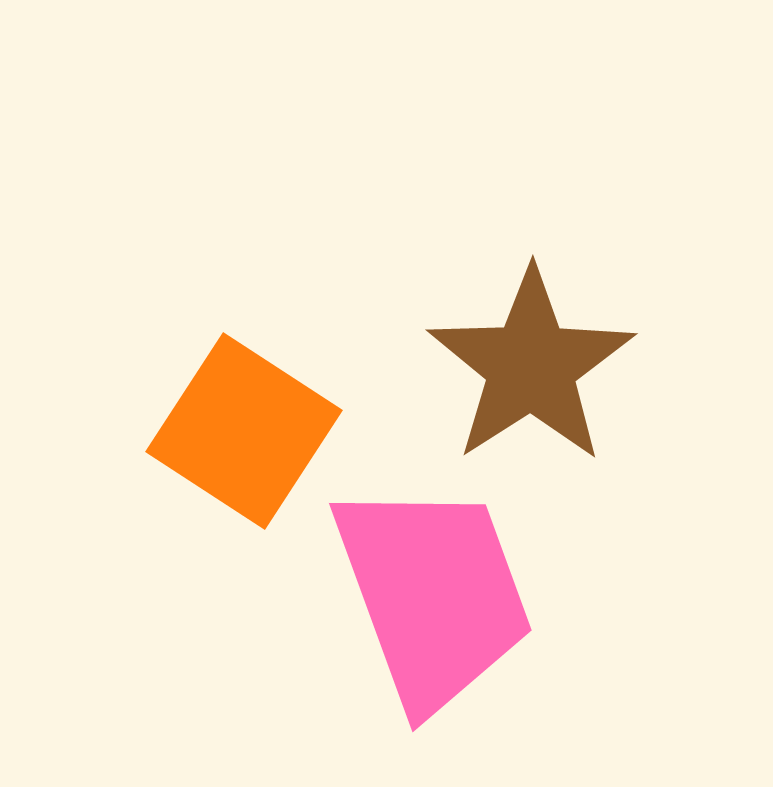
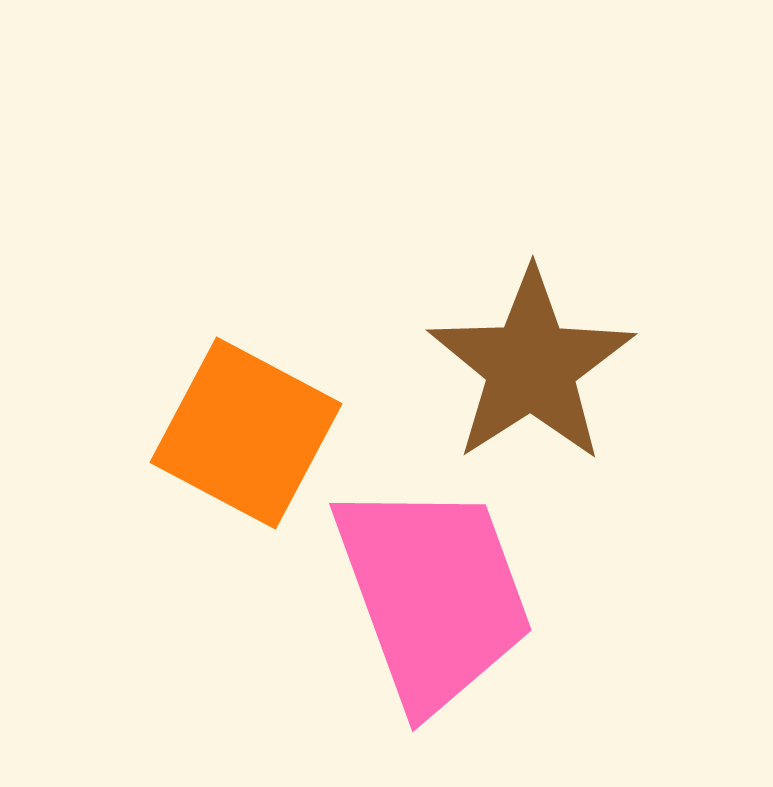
orange square: moved 2 px right, 2 px down; rotated 5 degrees counterclockwise
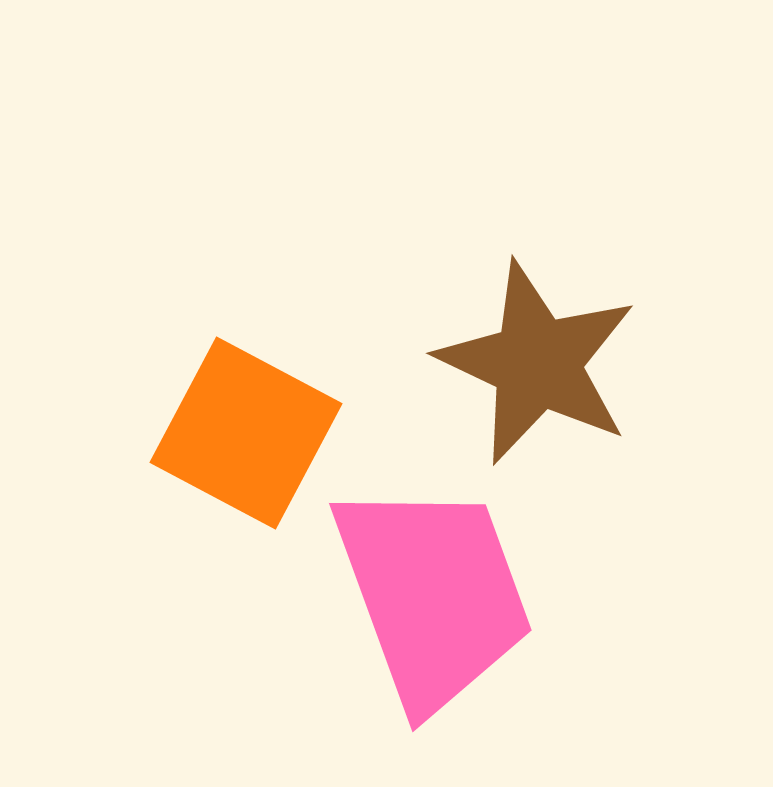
brown star: moved 6 px right, 3 px up; rotated 14 degrees counterclockwise
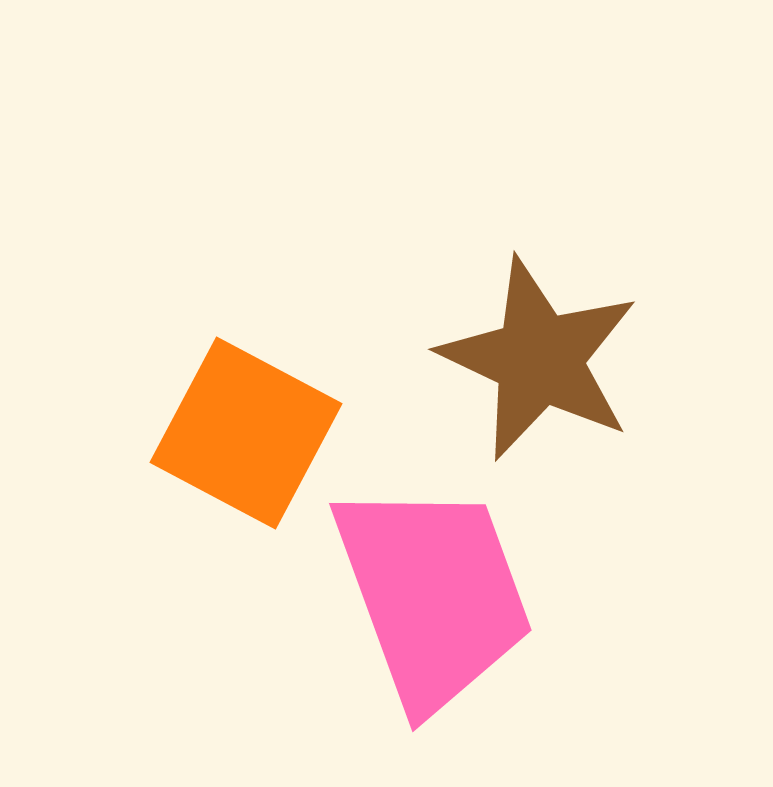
brown star: moved 2 px right, 4 px up
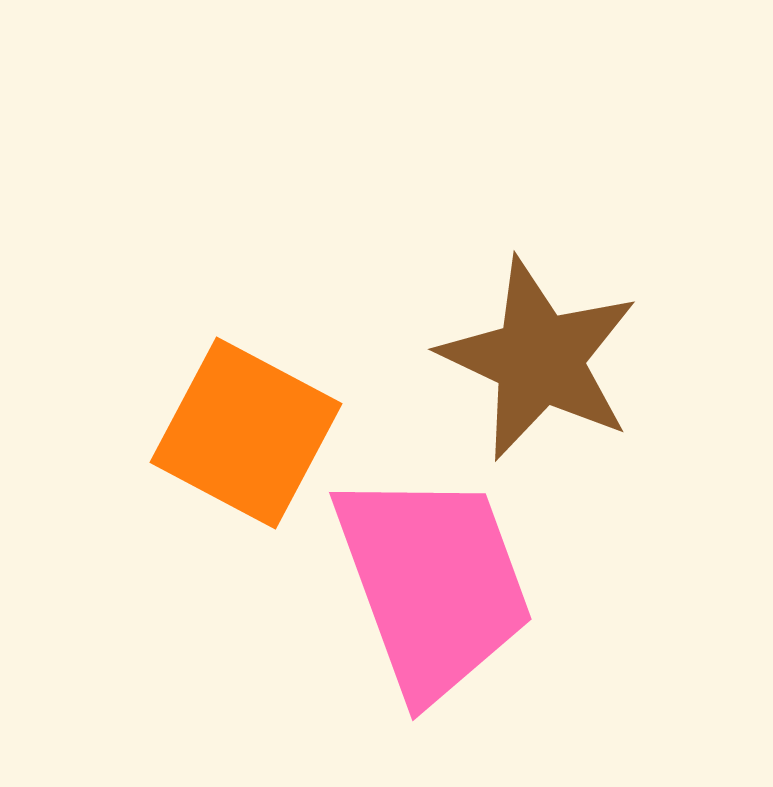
pink trapezoid: moved 11 px up
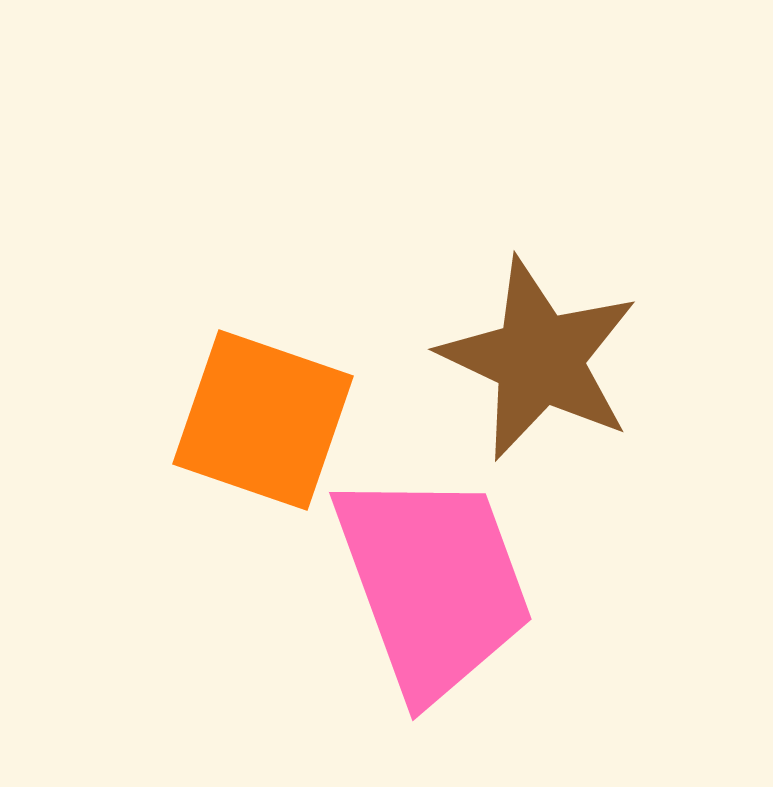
orange square: moved 17 px right, 13 px up; rotated 9 degrees counterclockwise
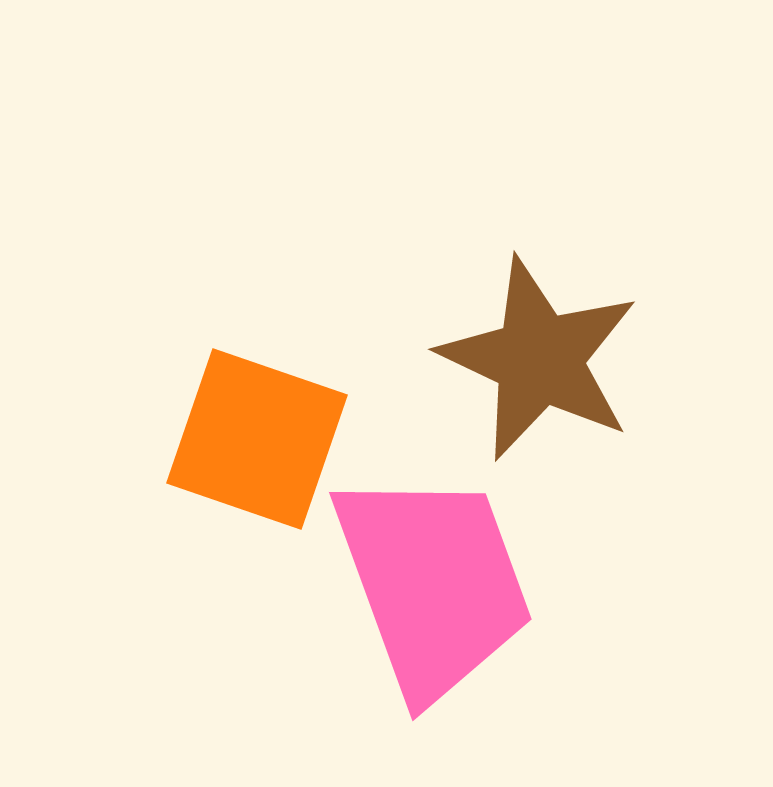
orange square: moved 6 px left, 19 px down
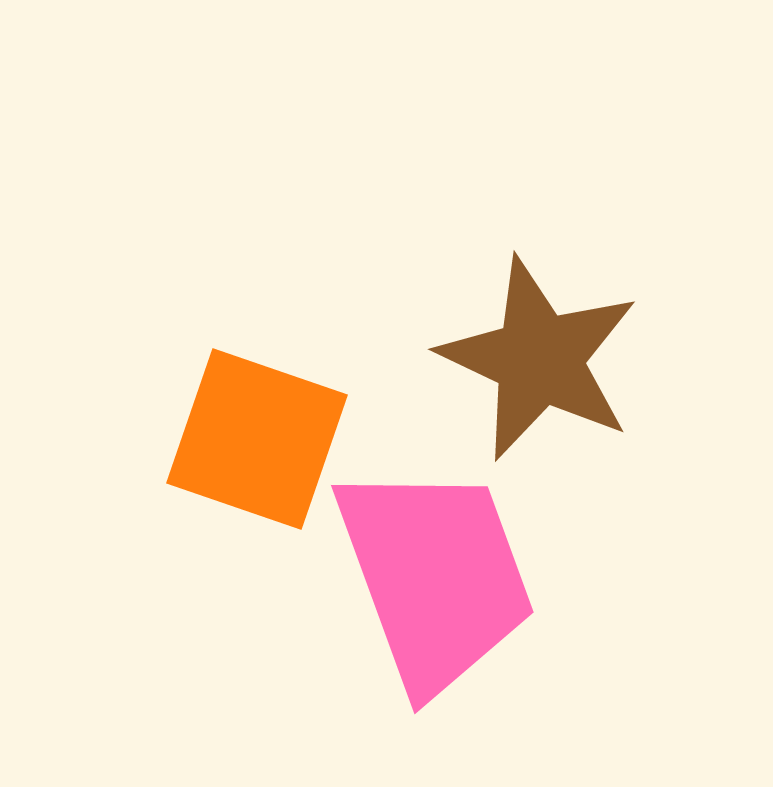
pink trapezoid: moved 2 px right, 7 px up
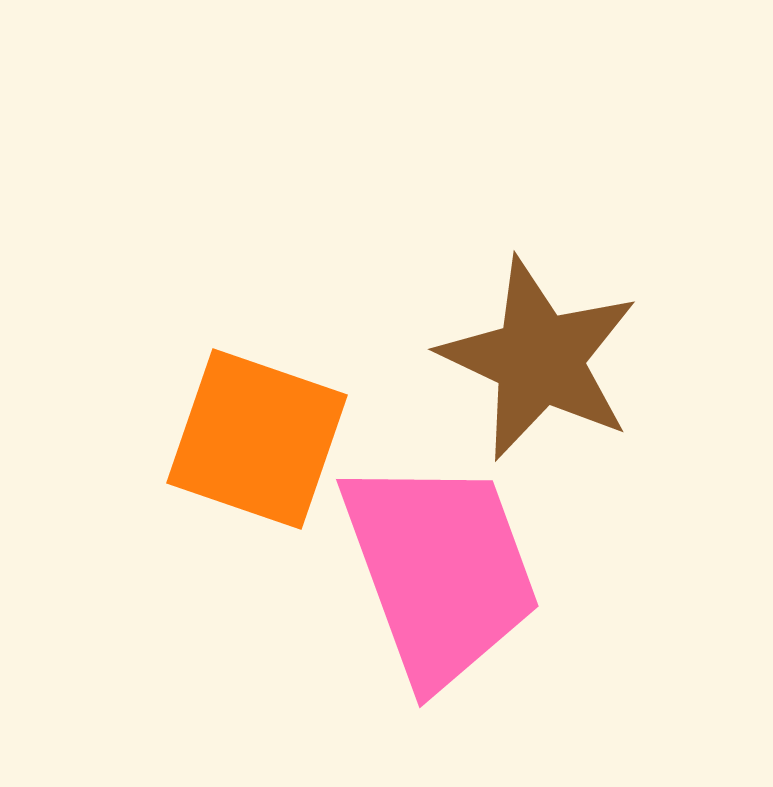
pink trapezoid: moved 5 px right, 6 px up
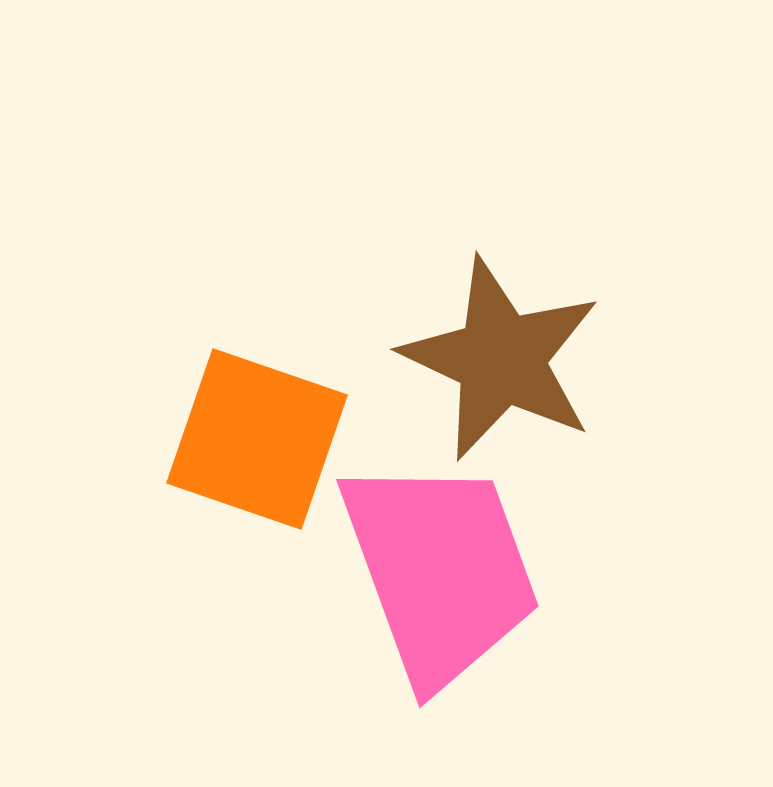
brown star: moved 38 px left
